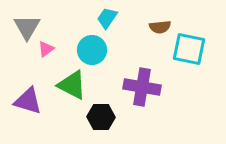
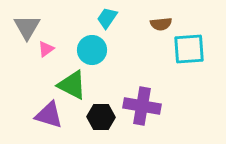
brown semicircle: moved 1 px right, 3 px up
cyan square: rotated 16 degrees counterclockwise
purple cross: moved 19 px down
purple triangle: moved 21 px right, 14 px down
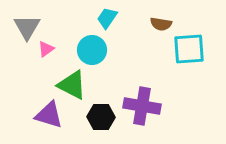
brown semicircle: rotated 15 degrees clockwise
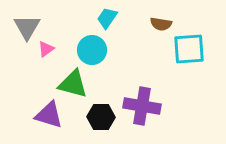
green triangle: moved 1 px right, 1 px up; rotated 12 degrees counterclockwise
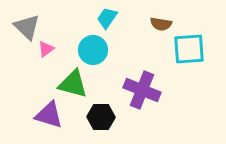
gray triangle: rotated 16 degrees counterclockwise
cyan circle: moved 1 px right
purple cross: moved 16 px up; rotated 12 degrees clockwise
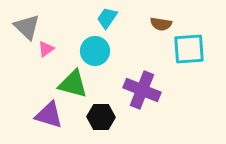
cyan circle: moved 2 px right, 1 px down
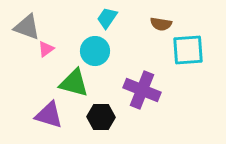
gray triangle: rotated 24 degrees counterclockwise
cyan square: moved 1 px left, 1 px down
green triangle: moved 1 px right, 1 px up
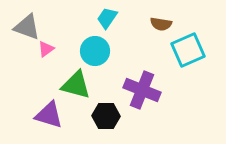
cyan square: rotated 20 degrees counterclockwise
green triangle: moved 2 px right, 2 px down
black hexagon: moved 5 px right, 1 px up
